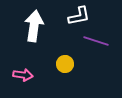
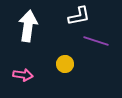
white arrow: moved 6 px left
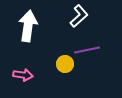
white L-shape: rotated 30 degrees counterclockwise
purple line: moved 9 px left, 9 px down; rotated 30 degrees counterclockwise
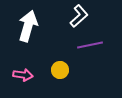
white arrow: rotated 8 degrees clockwise
purple line: moved 3 px right, 5 px up
yellow circle: moved 5 px left, 6 px down
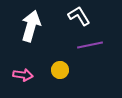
white L-shape: rotated 80 degrees counterclockwise
white arrow: moved 3 px right
